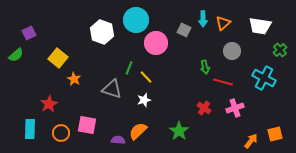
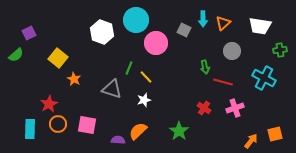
green cross: rotated 32 degrees clockwise
orange circle: moved 3 px left, 9 px up
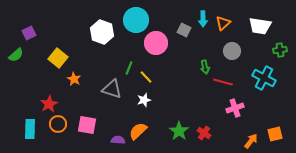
red cross: moved 25 px down
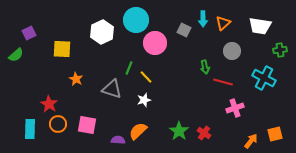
white hexagon: rotated 15 degrees clockwise
pink circle: moved 1 px left
yellow square: moved 4 px right, 9 px up; rotated 36 degrees counterclockwise
orange star: moved 2 px right
red star: rotated 12 degrees counterclockwise
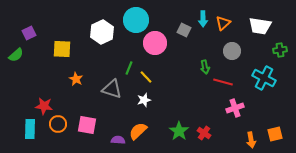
red star: moved 5 px left, 2 px down; rotated 24 degrees counterclockwise
orange arrow: moved 1 px up; rotated 133 degrees clockwise
